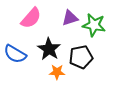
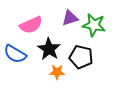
pink semicircle: moved 7 px down; rotated 25 degrees clockwise
black pentagon: rotated 25 degrees clockwise
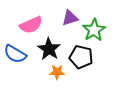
green star: moved 5 px down; rotated 30 degrees clockwise
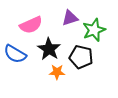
green star: rotated 10 degrees clockwise
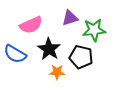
green star: rotated 15 degrees clockwise
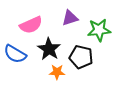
green star: moved 5 px right
